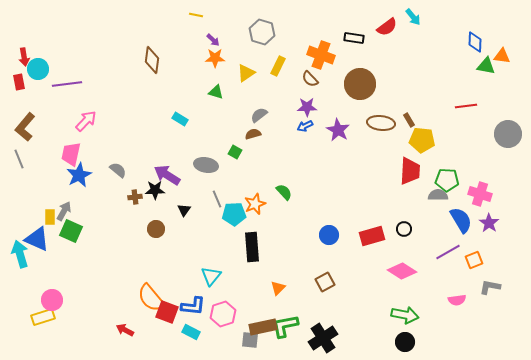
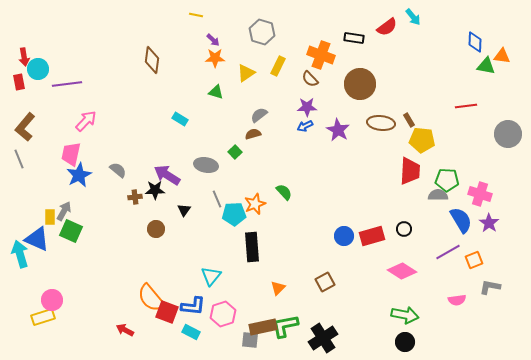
green square at (235, 152): rotated 16 degrees clockwise
blue circle at (329, 235): moved 15 px right, 1 px down
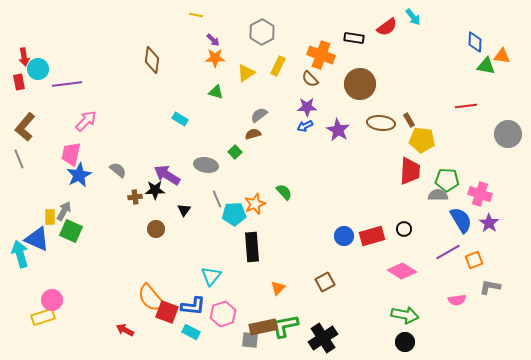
gray hexagon at (262, 32): rotated 15 degrees clockwise
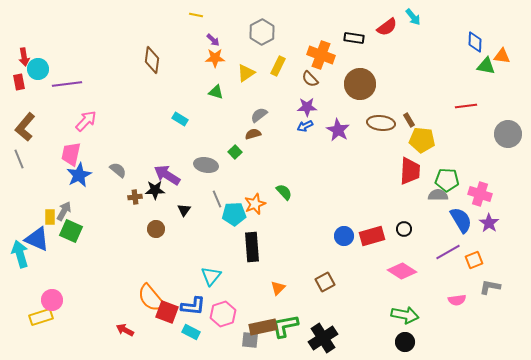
yellow rectangle at (43, 317): moved 2 px left
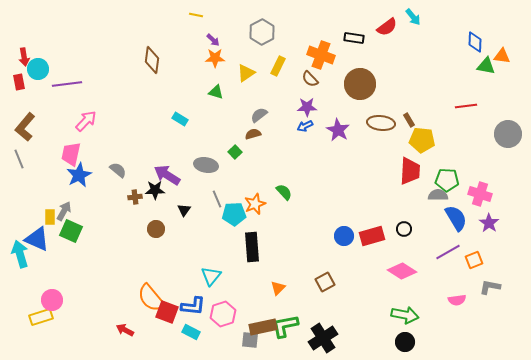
blue semicircle at (461, 220): moved 5 px left, 2 px up
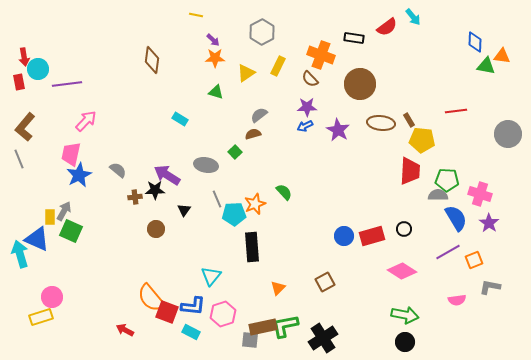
red line at (466, 106): moved 10 px left, 5 px down
pink circle at (52, 300): moved 3 px up
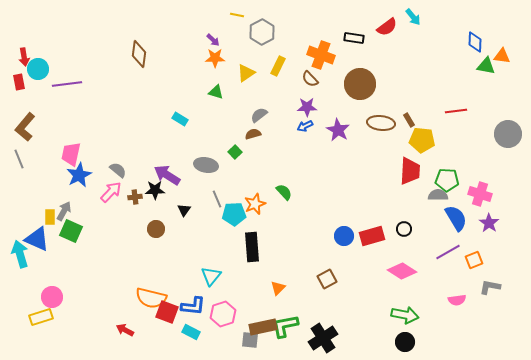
yellow line at (196, 15): moved 41 px right
brown diamond at (152, 60): moved 13 px left, 6 px up
pink arrow at (86, 121): moved 25 px right, 71 px down
brown square at (325, 282): moved 2 px right, 3 px up
orange semicircle at (151, 298): rotated 36 degrees counterclockwise
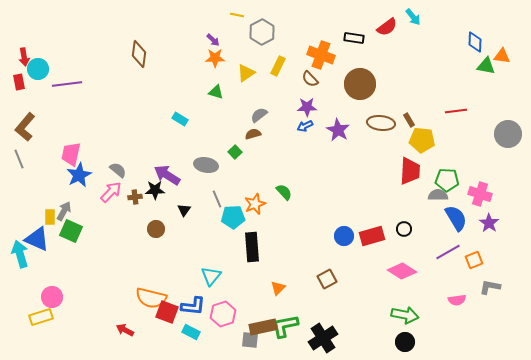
cyan pentagon at (234, 214): moved 1 px left, 3 px down
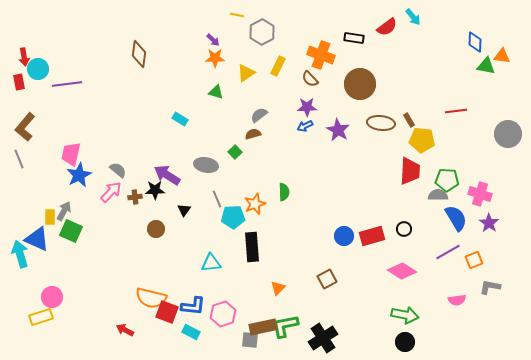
green semicircle at (284, 192): rotated 42 degrees clockwise
cyan triangle at (211, 276): moved 13 px up; rotated 45 degrees clockwise
